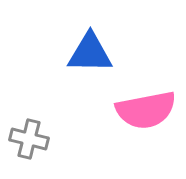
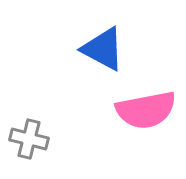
blue triangle: moved 13 px right, 4 px up; rotated 27 degrees clockwise
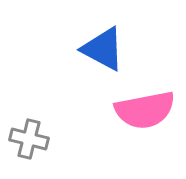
pink semicircle: moved 1 px left
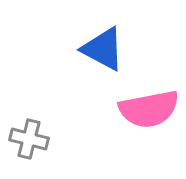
pink semicircle: moved 4 px right, 1 px up
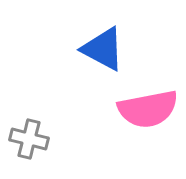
pink semicircle: moved 1 px left
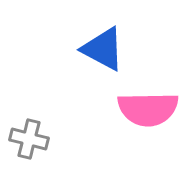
pink semicircle: rotated 10 degrees clockwise
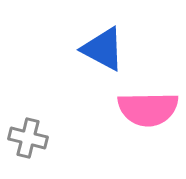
gray cross: moved 1 px left, 1 px up
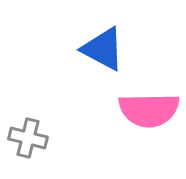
pink semicircle: moved 1 px right, 1 px down
